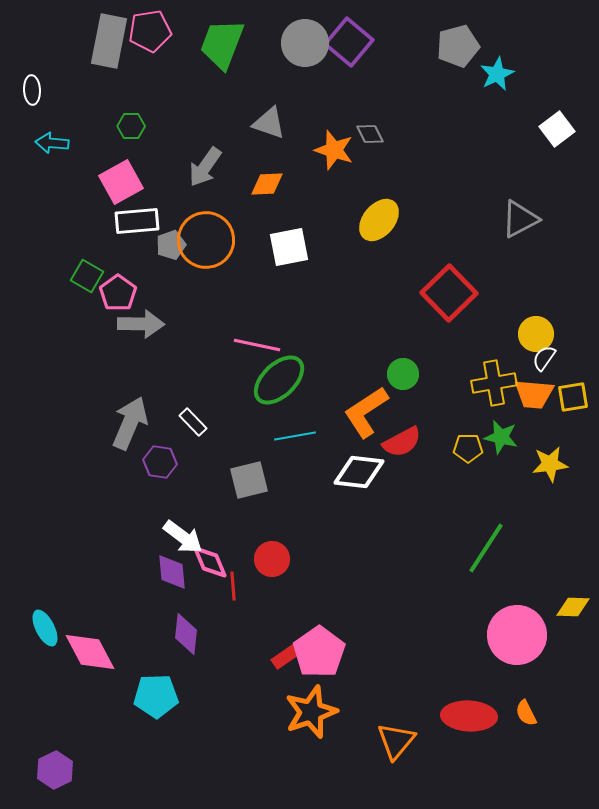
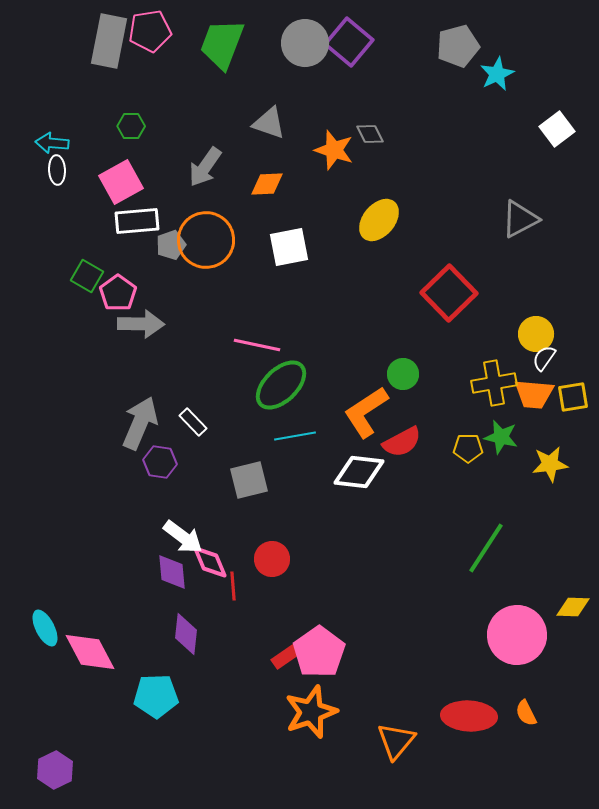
white ellipse at (32, 90): moved 25 px right, 80 px down
green ellipse at (279, 380): moved 2 px right, 5 px down
gray arrow at (130, 423): moved 10 px right
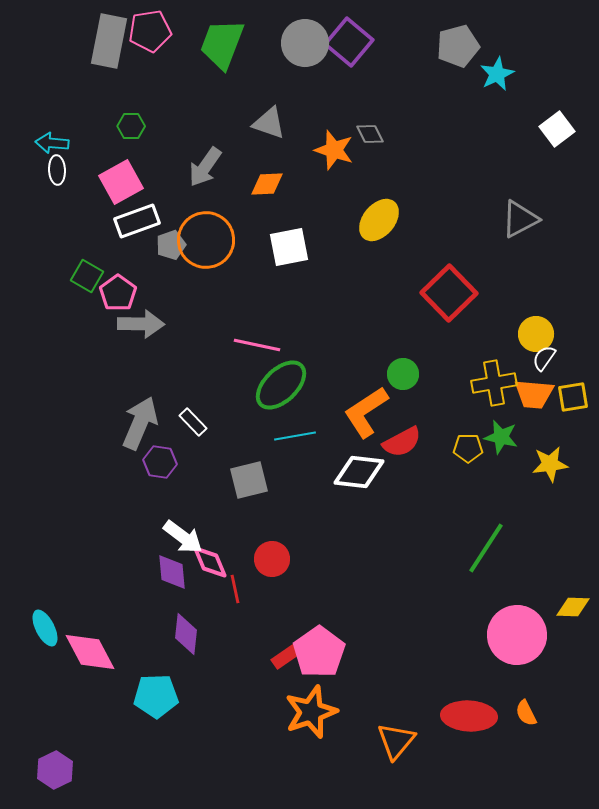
white rectangle at (137, 221): rotated 15 degrees counterclockwise
red line at (233, 586): moved 2 px right, 3 px down; rotated 8 degrees counterclockwise
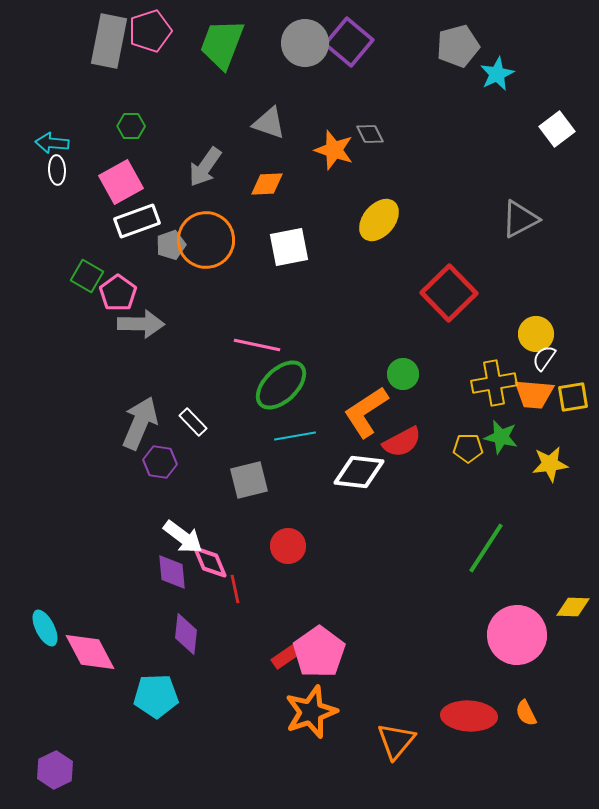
pink pentagon at (150, 31): rotated 9 degrees counterclockwise
red circle at (272, 559): moved 16 px right, 13 px up
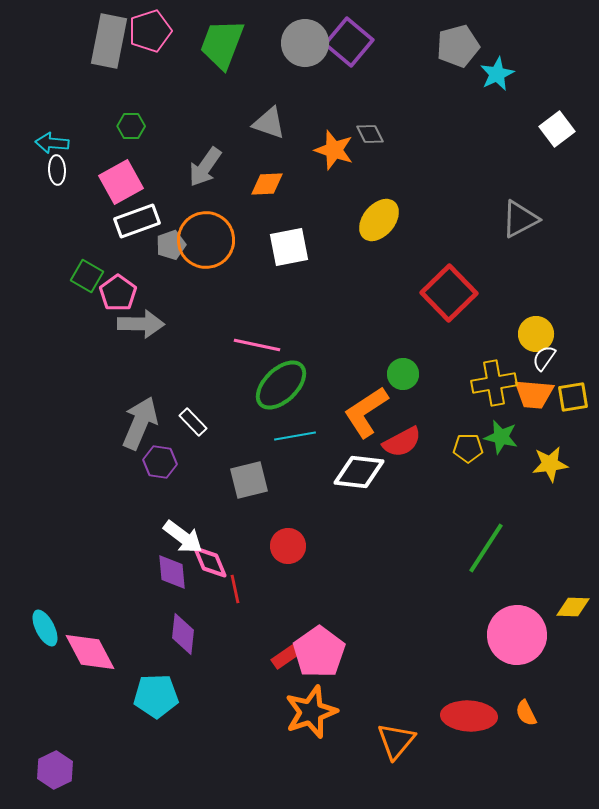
purple diamond at (186, 634): moved 3 px left
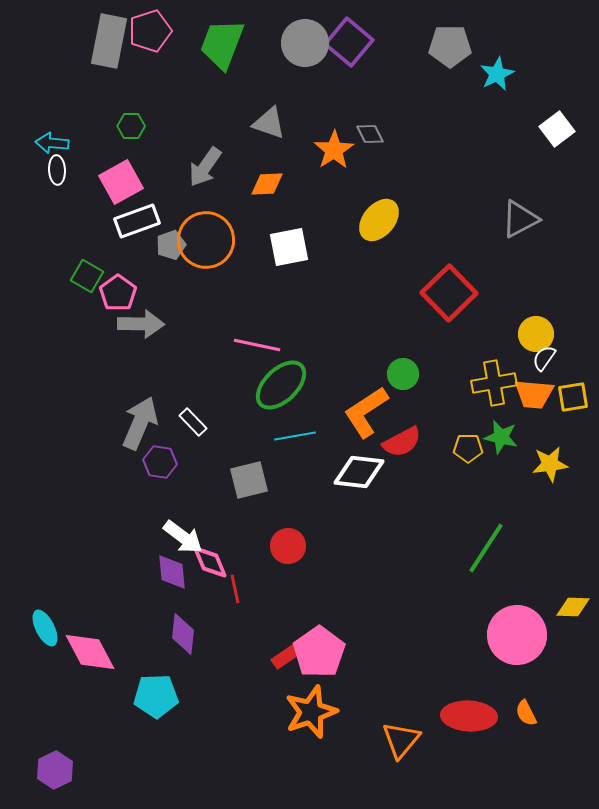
gray pentagon at (458, 46): moved 8 px left; rotated 15 degrees clockwise
orange star at (334, 150): rotated 21 degrees clockwise
orange triangle at (396, 741): moved 5 px right, 1 px up
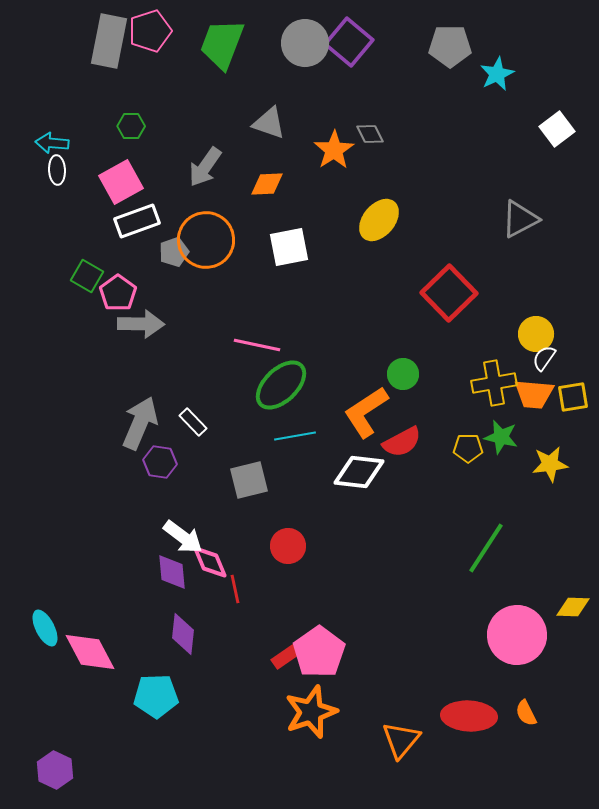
gray pentagon at (171, 245): moved 3 px right, 7 px down
purple hexagon at (55, 770): rotated 9 degrees counterclockwise
